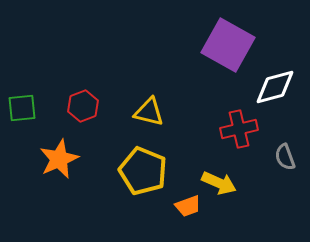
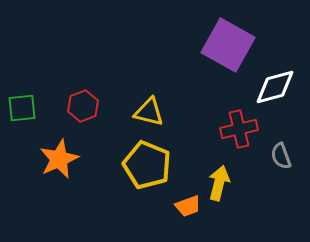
gray semicircle: moved 4 px left, 1 px up
yellow pentagon: moved 4 px right, 6 px up
yellow arrow: rotated 100 degrees counterclockwise
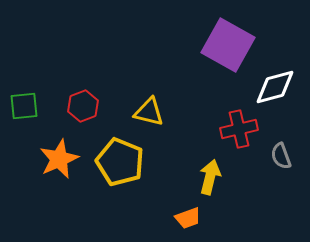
green square: moved 2 px right, 2 px up
yellow pentagon: moved 27 px left, 3 px up
yellow arrow: moved 9 px left, 6 px up
orange trapezoid: moved 12 px down
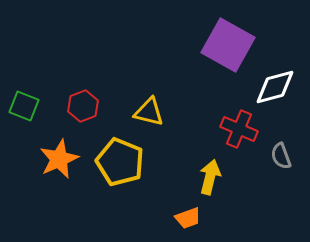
green square: rotated 28 degrees clockwise
red cross: rotated 36 degrees clockwise
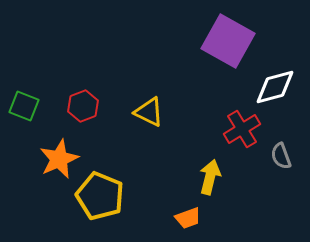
purple square: moved 4 px up
yellow triangle: rotated 12 degrees clockwise
red cross: moved 3 px right; rotated 36 degrees clockwise
yellow pentagon: moved 20 px left, 34 px down
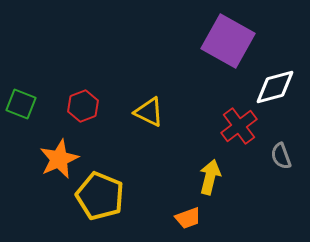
green square: moved 3 px left, 2 px up
red cross: moved 3 px left, 3 px up; rotated 6 degrees counterclockwise
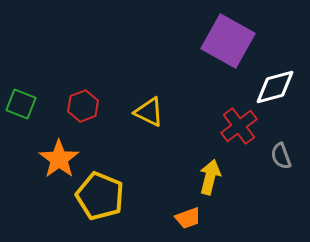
orange star: rotated 12 degrees counterclockwise
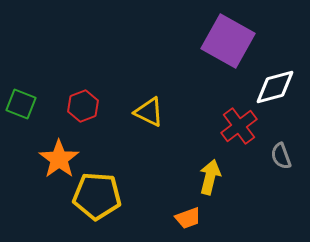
yellow pentagon: moved 3 px left; rotated 18 degrees counterclockwise
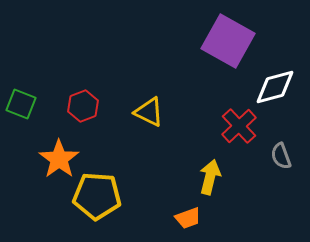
red cross: rotated 6 degrees counterclockwise
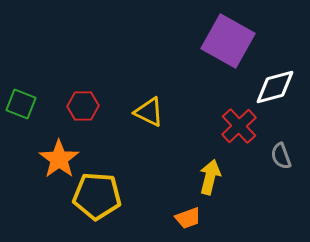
red hexagon: rotated 20 degrees clockwise
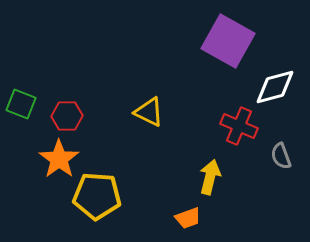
red hexagon: moved 16 px left, 10 px down
red cross: rotated 24 degrees counterclockwise
